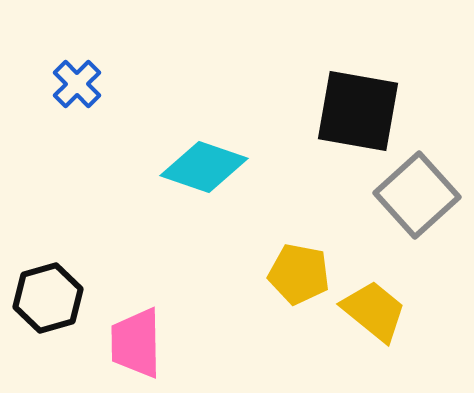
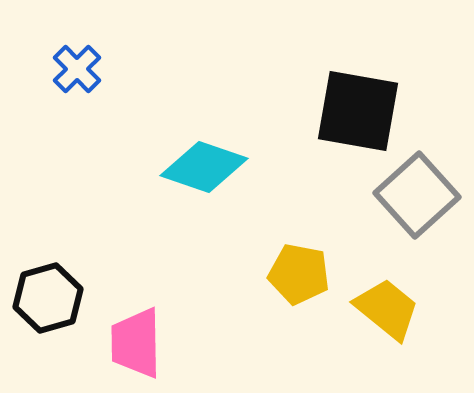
blue cross: moved 15 px up
yellow trapezoid: moved 13 px right, 2 px up
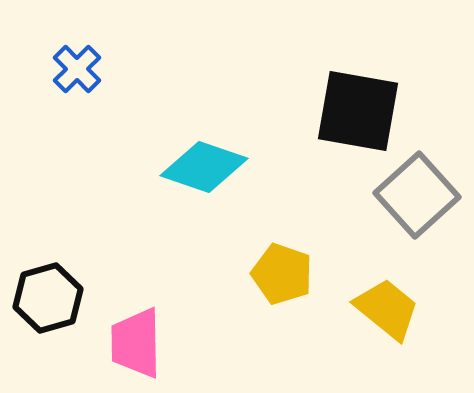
yellow pentagon: moved 17 px left; rotated 8 degrees clockwise
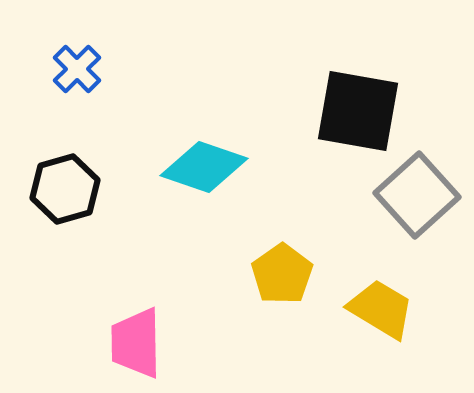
yellow pentagon: rotated 18 degrees clockwise
black hexagon: moved 17 px right, 109 px up
yellow trapezoid: moved 6 px left; rotated 8 degrees counterclockwise
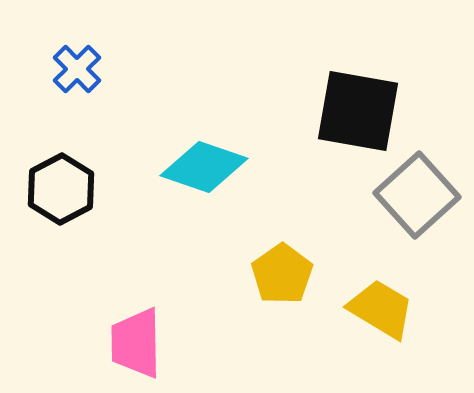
black hexagon: moved 4 px left; rotated 12 degrees counterclockwise
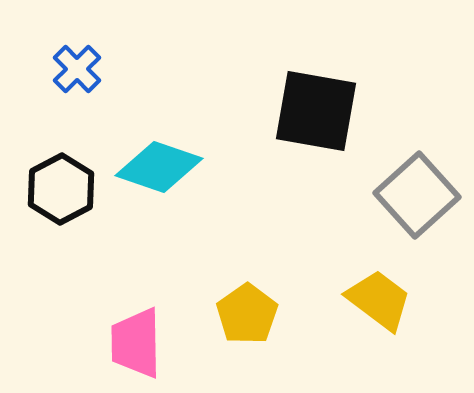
black square: moved 42 px left
cyan diamond: moved 45 px left
yellow pentagon: moved 35 px left, 40 px down
yellow trapezoid: moved 2 px left, 9 px up; rotated 6 degrees clockwise
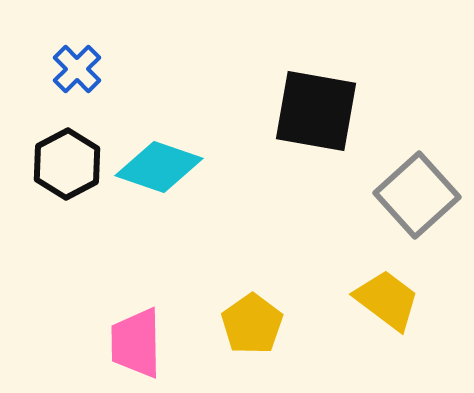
black hexagon: moved 6 px right, 25 px up
yellow trapezoid: moved 8 px right
yellow pentagon: moved 5 px right, 10 px down
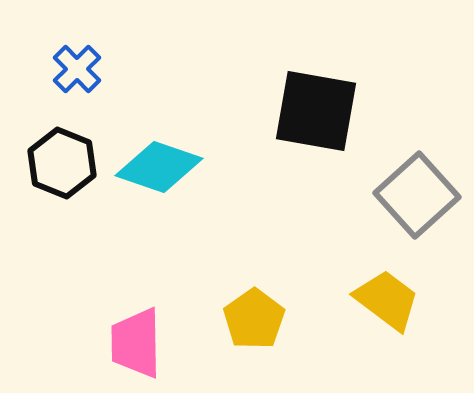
black hexagon: moved 5 px left, 1 px up; rotated 10 degrees counterclockwise
yellow pentagon: moved 2 px right, 5 px up
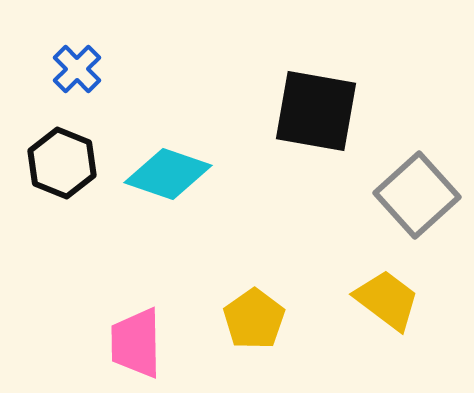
cyan diamond: moved 9 px right, 7 px down
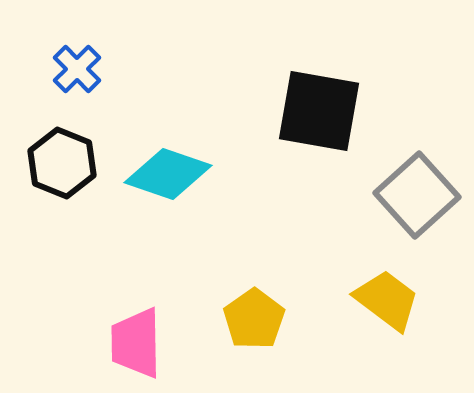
black square: moved 3 px right
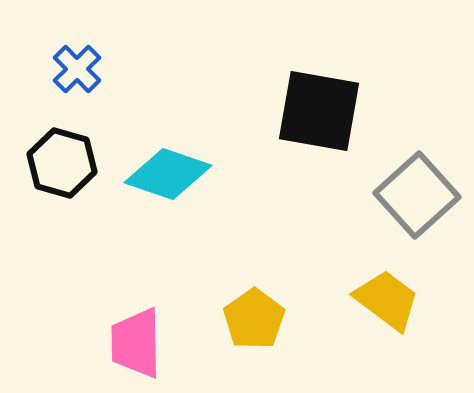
black hexagon: rotated 6 degrees counterclockwise
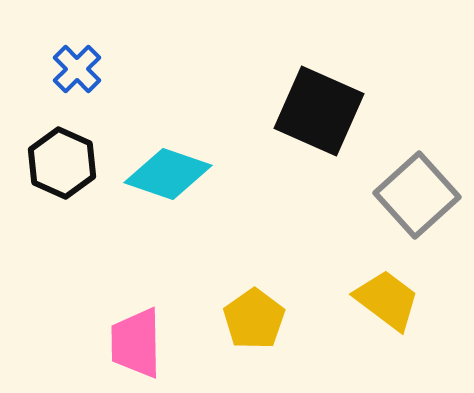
black square: rotated 14 degrees clockwise
black hexagon: rotated 8 degrees clockwise
